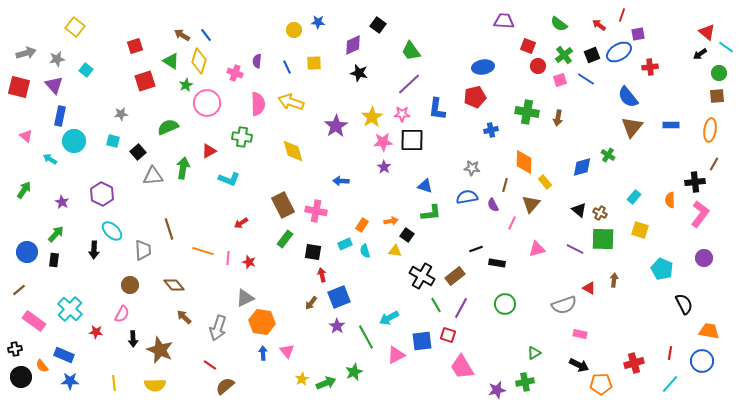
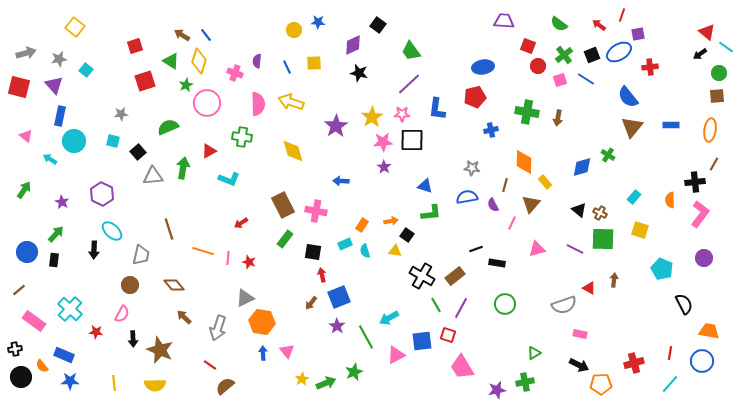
gray star at (57, 59): moved 2 px right
gray trapezoid at (143, 250): moved 2 px left, 5 px down; rotated 15 degrees clockwise
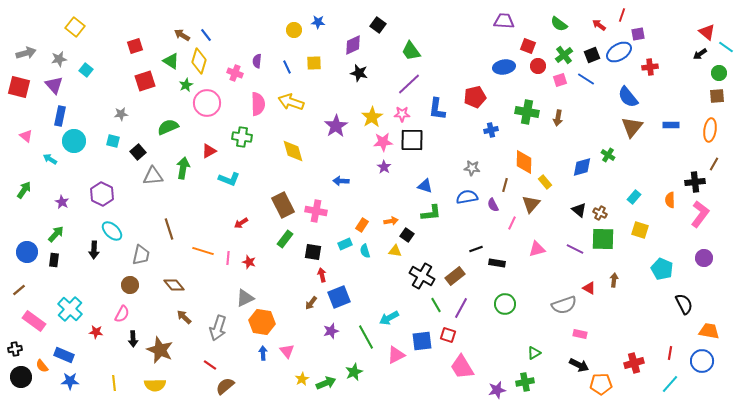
blue ellipse at (483, 67): moved 21 px right
purple star at (337, 326): moved 6 px left, 5 px down; rotated 21 degrees clockwise
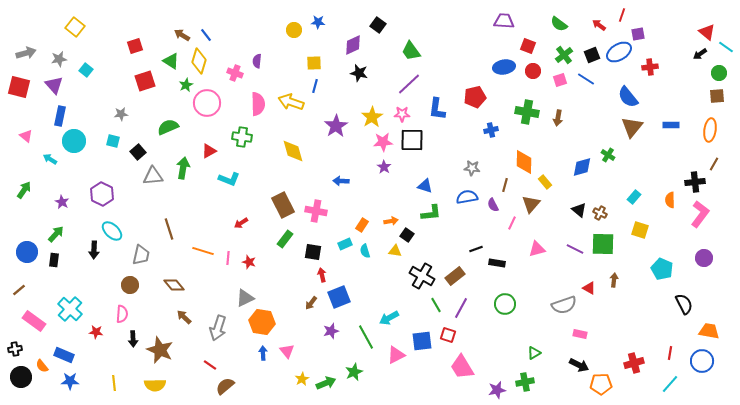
red circle at (538, 66): moved 5 px left, 5 px down
blue line at (287, 67): moved 28 px right, 19 px down; rotated 40 degrees clockwise
green square at (603, 239): moved 5 px down
pink semicircle at (122, 314): rotated 24 degrees counterclockwise
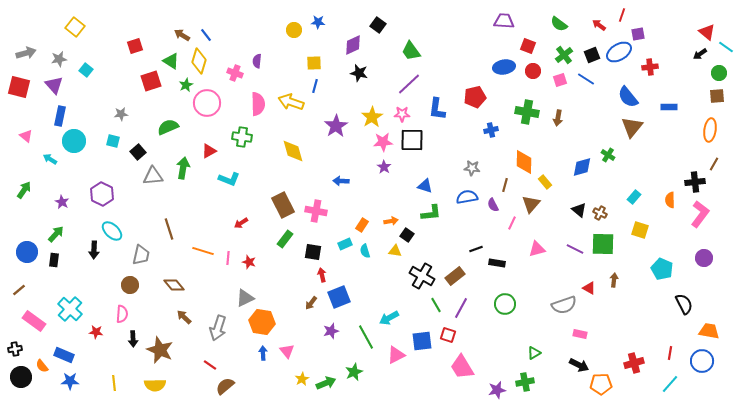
red square at (145, 81): moved 6 px right
blue rectangle at (671, 125): moved 2 px left, 18 px up
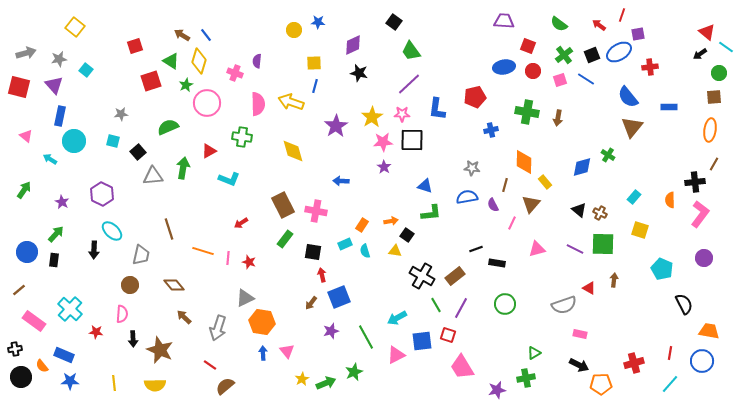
black square at (378, 25): moved 16 px right, 3 px up
brown square at (717, 96): moved 3 px left, 1 px down
cyan arrow at (389, 318): moved 8 px right
green cross at (525, 382): moved 1 px right, 4 px up
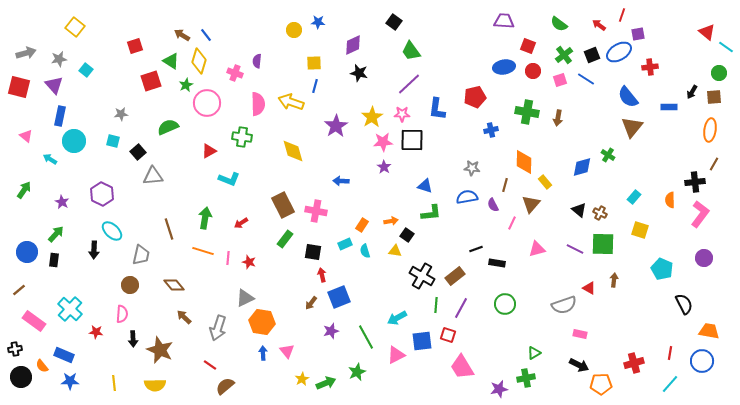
black arrow at (700, 54): moved 8 px left, 38 px down; rotated 24 degrees counterclockwise
green arrow at (183, 168): moved 22 px right, 50 px down
green line at (436, 305): rotated 35 degrees clockwise
green star at (354, 372): moved 3 px right
purple star at (497, 390): moved 2 px right, 1 px up
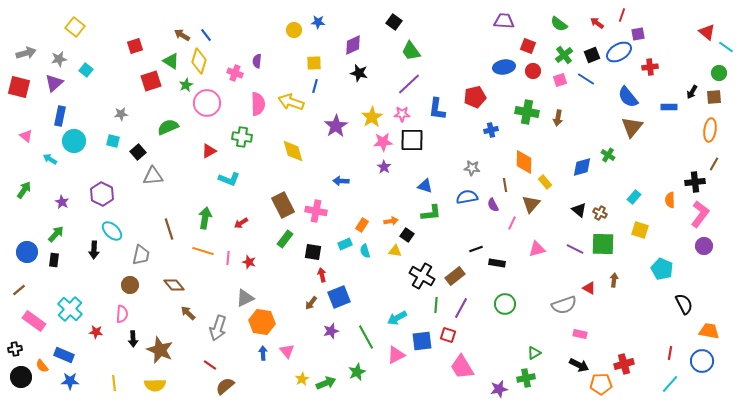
red arrow at (599, 25): moved 2 px left, 2 px up
purple triangle at (54, 85): moved 2 px up; rotated 30 degrees clockwise
brown line at (505, 185): rotated 24 degrees counterclockwise
purple circle at (704, 258): moved 12 px up
brown arrow at (184, 317): moved 4 px right, 4 px up
red cross at (634, 363): moved 10 px left, 1 px down
